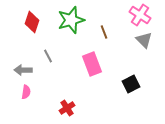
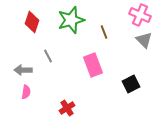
pink cross: rotated 10 degrees counterclockwise
pink rectangle: moved 1 px right, 1 px down
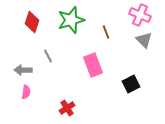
brown line: moved 2 px right
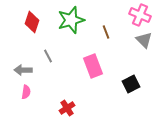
pink rectangle: moved 1 px down
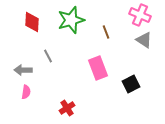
red diamond: rotated 15 degrees counterclockwise
gray triangle: rotated 12 degrees counterclockwise
pink rectangle: moved 5 px right, 2 px down
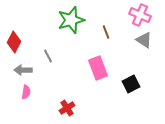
red diamond: moved 18 px left, 20 px down; rotated 25 degrees clockwise
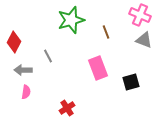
gray triangle: rotated 12 degrees counterclockwise
black square: moved 2 px up; rotated 12 degrees clockwise
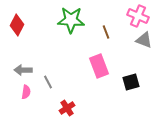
pink cross: moved 2 px left, 1 px down
green star: rotated 20 degrees clockwise
red diamond: moved 3 px right, 17 px up
gray line: moved 26 px down
pink rectangle: moved 1 px right, 2 px up
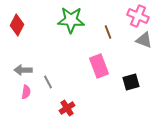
brown line: moved 2 px right
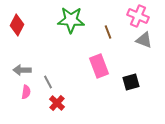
gray arrow: moved 1 px left
red cross: moved 10 px left, 5 px up; rotated 14 degrees counterclockwise
